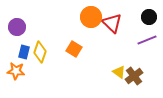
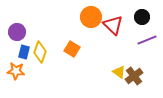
black circle: moved 7 px left
red triangle: moved 1 px right, 2 px down
purple circle: moved 5 px down
orange square: moved 2 px left
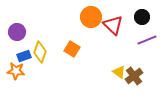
blue rectangle: moved 4 px down; rotated 56 degrees clockwise
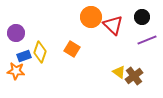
purple circle: moved 1 px left, 1 px down
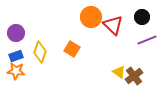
blue rectangle: moved 8 px left
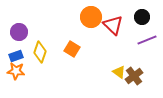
purple circle: moved 3 px right, 1 px up
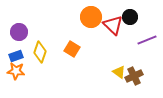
black circle: moved 12 px left
brown cross: rotated 12 degrees clockwise
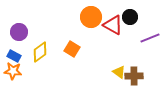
red triangle: rotated 15 degrees counterclockwise
purple line: moved 3 px right, 2 px up
yellow diamond: rotated 35 degrees clockwise
blue rectangle: moved 2 px left; rotated 48 degrees clockwise
orange star: moved 3 px left
brown cross: rotated 24 degrees clockwise
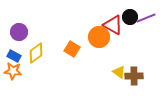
orange circle: moved 8 px right, 20 px down
purple line: moved 4 px left, 20 px up
yellow diamond: moved 4 px left, 1 px down
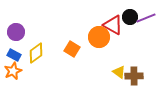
purple circle: moved 3 px left
blue rectangle: moved 1 px up
orange star: rotated 30 degrees counterclockwise
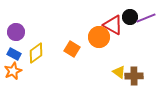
blue rectangle: moved 1 px up
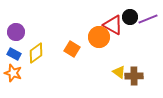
purple line: moved 2 px right, 1 px down
orange star: moved 2 px down; rotated 30 degrees counterclockwise
